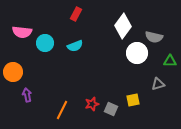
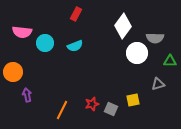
gray semicircle: moved 1 px right, 1 px down; rotated 12 degrees counterclockwise
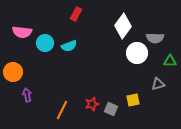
cyan semicircle: moved 6 px left
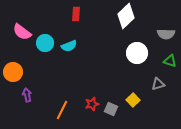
red rectangle: rotated 24 degrees counterclockwise
white diamond: moved 3 px right, 10 px up; rotated 10 degrees clockwise
pink semicircle: rotated 30 degrees clockwise
gray semicircle: moved 11 px right, 4 px up
green triangle: rotated 16 degrees clockwise
yellow square: rotated 32 degrees counterclockwise
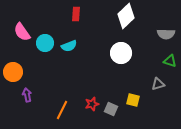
pink semicircle: rotated 18 degrees clockwise
white circle: moved 16 px left
yellow square: rotated 32 degrees counterclockwise
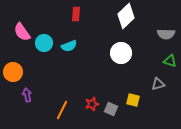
cyan circle: moved 1 px left
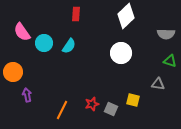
cyan semicircle: rotated 35 degrees counterclockwise
gray triangle: rotated 24 degrees clockwise
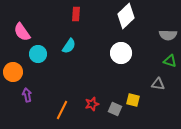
gray semicircle: moved 2 px right, 1 px down
cyan circle: moved 6 px left, 11 px down
gray square: moved 4 px right
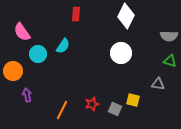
white diamond: rotated 20 degrees counterclockwise
gray semicircle: moved 1 px right, 1 px down
cyan semicircle: moved 6 px left
orange circle: moved 1 px up
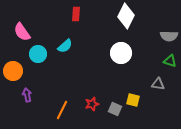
cyan semicircle: moved 2 px right; rotated 14 degrees clockwise
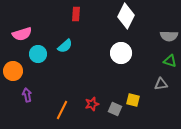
pink semicircle: moved 2 px down; rotated 72 degrees counterclockwise
gray triangle: moved 3 px right; rotated 16 degrees counterclockwise
